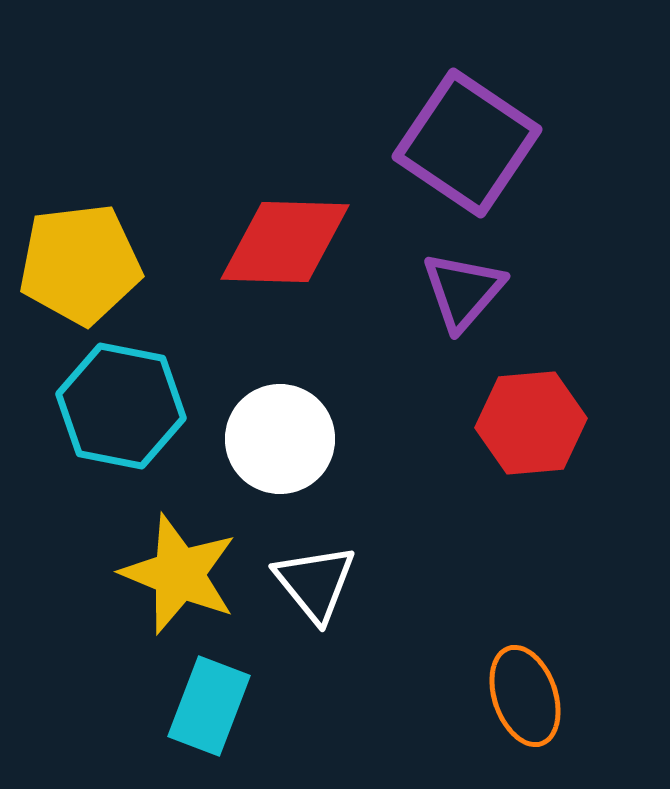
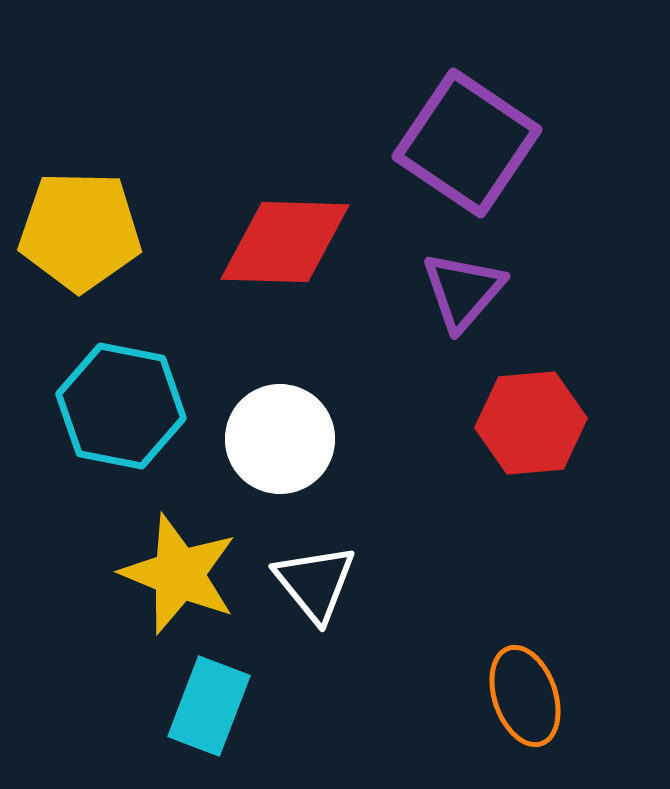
yellow pentagon: moved 33 px up; rotated 8 degrees clockwise
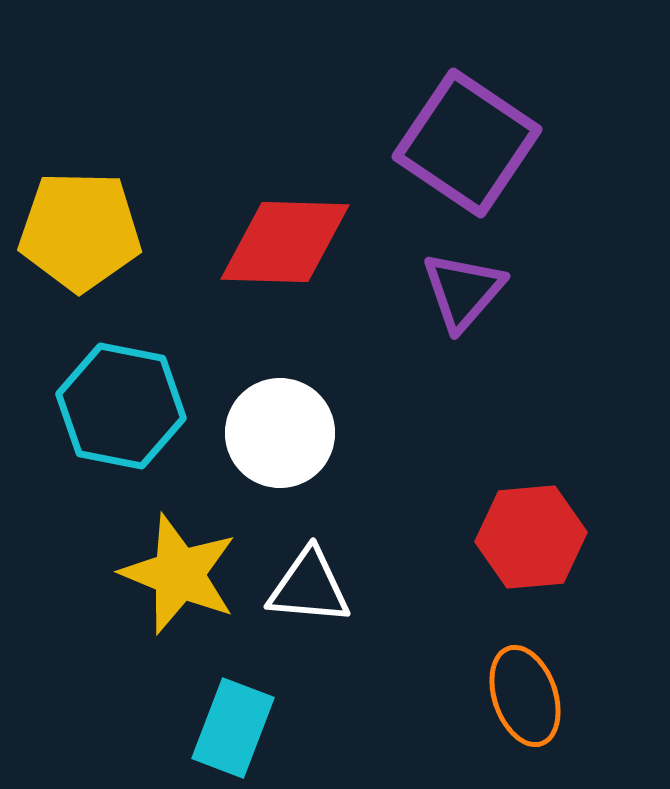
red hexagon: moved 114 px down
white circle: moved 6 px up
white triangle: moved 6 px left, 4 px down; rotated 46 degrees counterclockwise
cyan rectangle: moved 24 px right, 22 px down
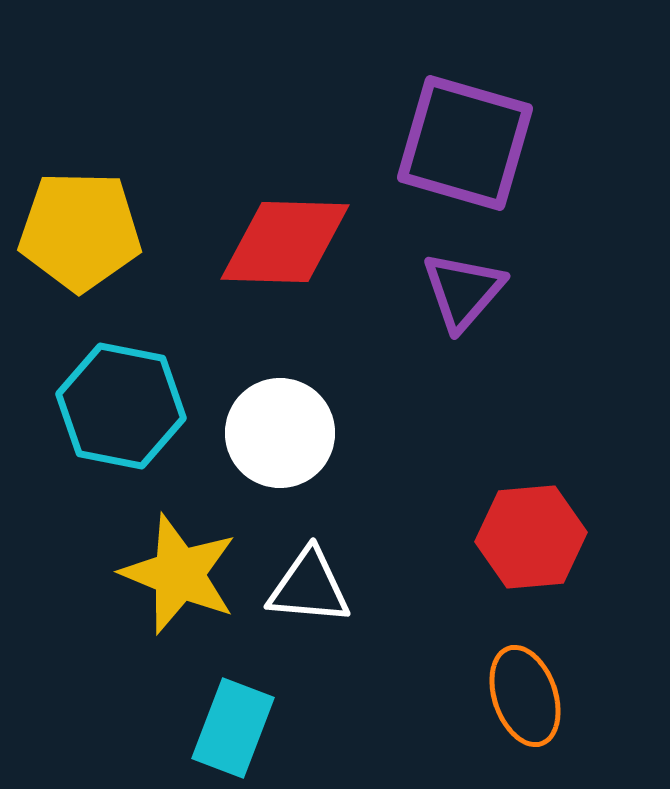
purple square: moved 2 px left; rotated 18 degrees counterclockwise
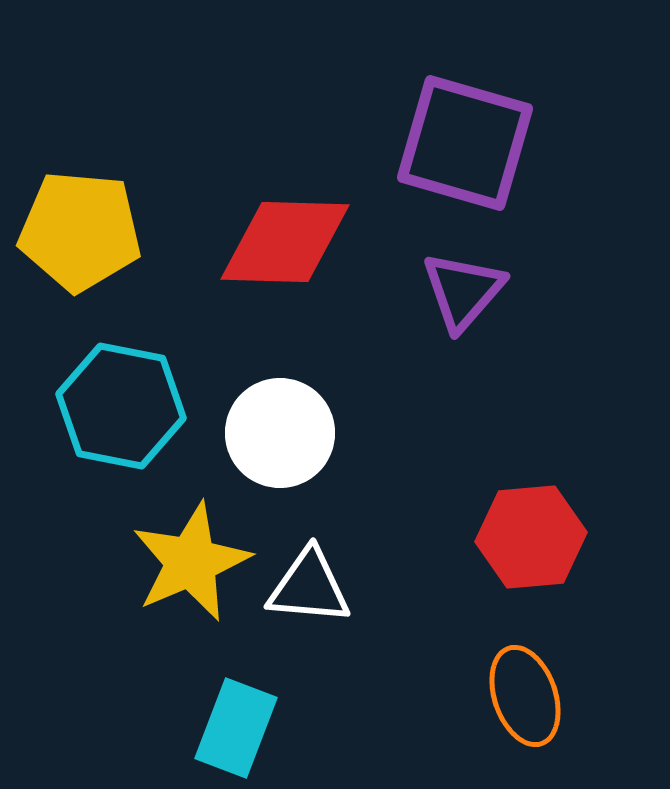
yellow pentagon: rotated 4 degrees clockwise
yellow star: moved 12 px right, 12 px up; rotated 27 degrees clockwise
cyan rectangle: moved 3 px right
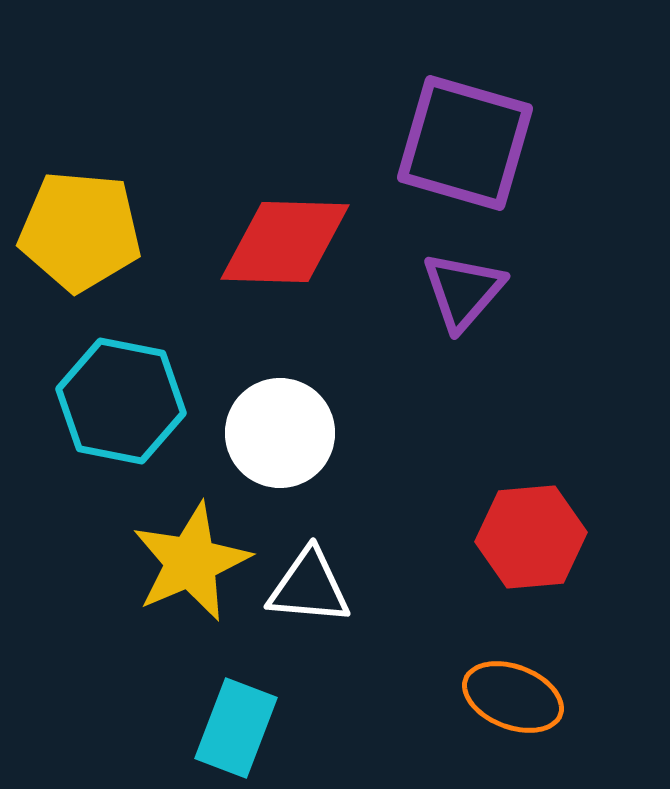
cyan hexagon: moved 5 px up
orange ellipse: moved 12 px left, 1 px down; rotated 50 degrees counterclockwise
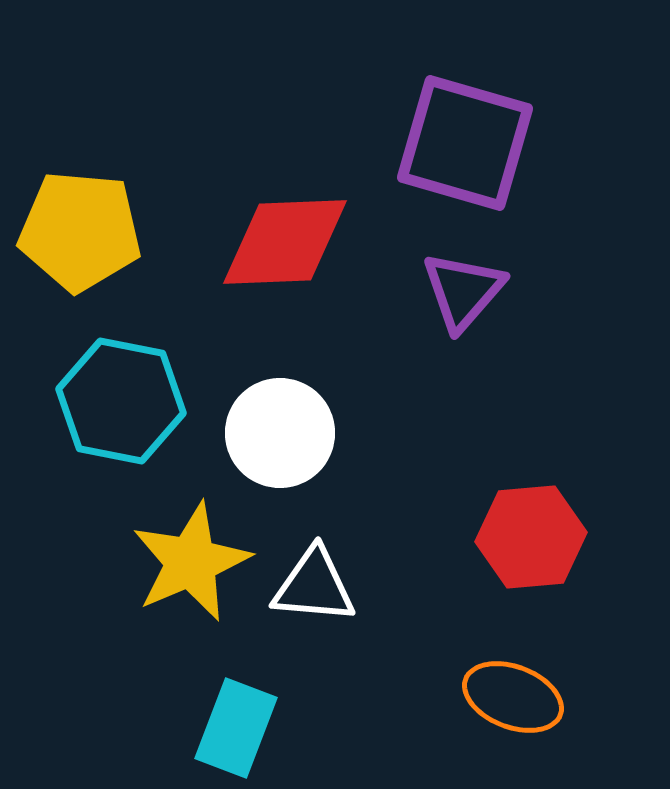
red diamond: rotated 4 degrees counterclockwise
white triangle: moved 5 px right, 1 px up
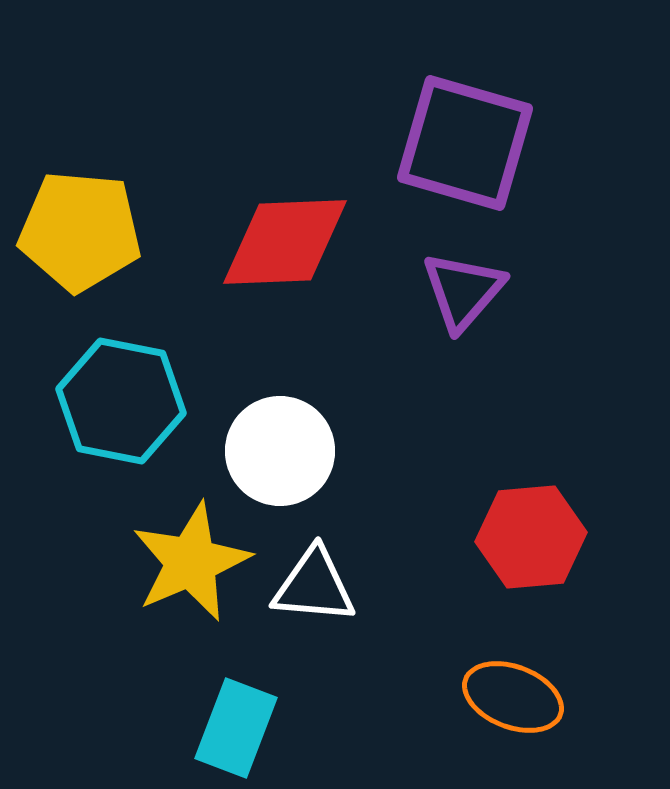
white circle: moved 18 px down
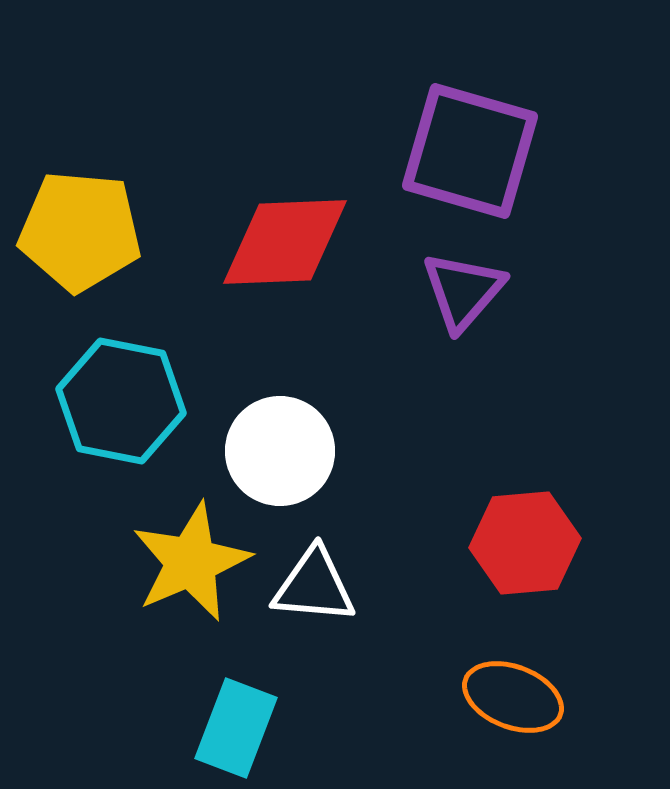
purple square: moved 5 px right, 8 px down
red hexagon: moved 6 px left, 6 px down
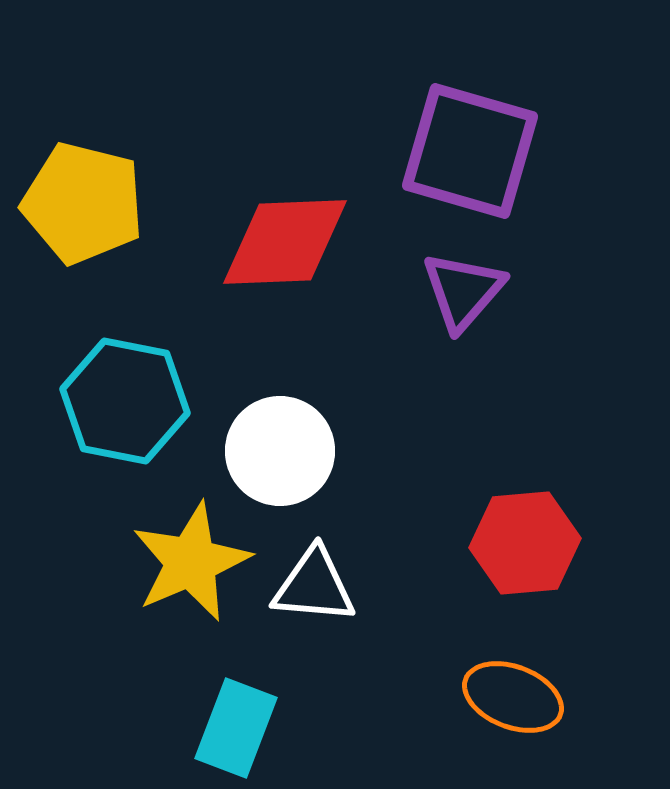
yellow pentagon: moved 3 px right, 28 px up; rotated 9 degrees clockwise
cyan hexagon: moved 4 px right
